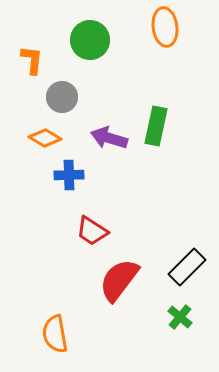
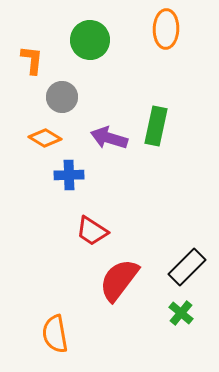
orange ellipse: moved 1 px right, 2 px down; rotated 9 degrees clockwise
green cross: moved 1 px right, 4 px up
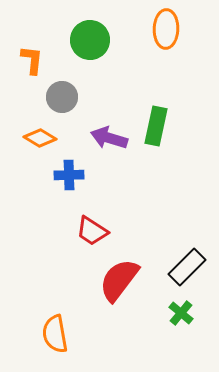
orange diamond: moved 5 px left
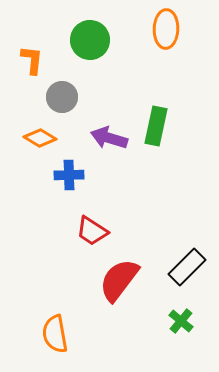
green cross: moved 8 px down
